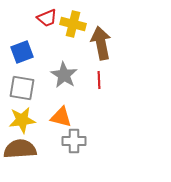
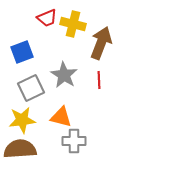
brown arrow: rotated 32 degrees clockwise
gray square: moved 9 px right; rotated 36 degrees counterclockwise
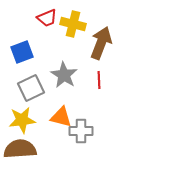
gray cross: moved 7 px right, 10 px up
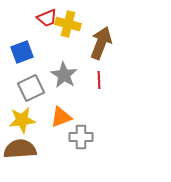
yellow cross: moved 5 px left
orange triangle: rotated 35 degrees counterclockwise
gray cross: moved 6 px down
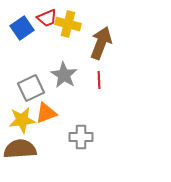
blue square: moved 24 px up; rotated 15 degrees counterclockwise
orange triangle: moved 15 px left, 4 px up
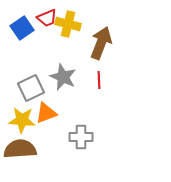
gray star: moved 1 px left, 2 px down; rotated 8 degrees counterclockwise
yellow star: rotated 12 degrees clockwise
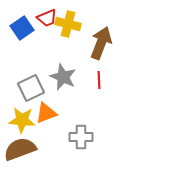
brown semicircle: rotated 16 degrees counterclockwise
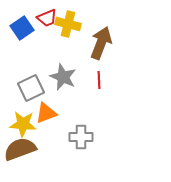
yellow star: moved 1 px right, 4 px down
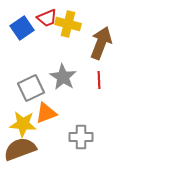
gray star: rotated 8 degrees clockwise
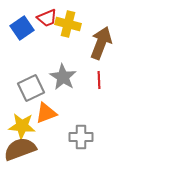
yellow star: moved 1 px left, 2 px down
